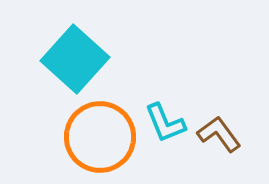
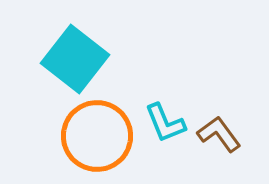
cyan square: rotated 4 degrees counterclockwise
orange circle: moved 3 px left, 1 px up
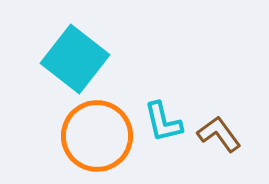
cyan L-shape: moved 2 px left, 1 px up; rotated 9 degrees clockwise
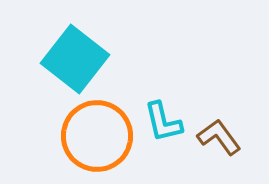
brown L-shape: moved 3 px down
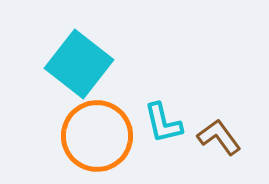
cyan square: moved 4 px right, 5 px down
cyan L-shape: moved 1 px down
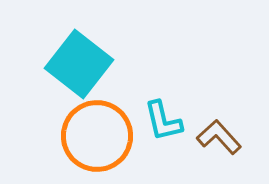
cyan L-shape: moved 2 px up
brown L-shape: rotated 6 degrees counterclockwise
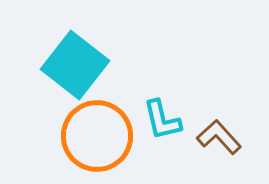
cyan square: moved 4 px left, 1 px down
cyan L-shape: moved 1 px left, 1 px up
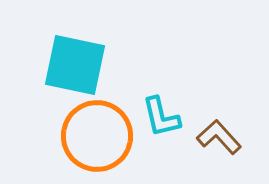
cyan square: rotated 26 degrees counterclockwise
cyan L-shape: moved 1 px left, 3 px up
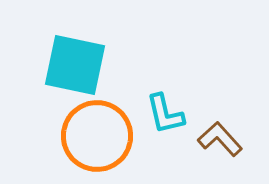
cyan L-shape: moved 4 px right, 3 px up
brown L-shape: moved 1 px right, 2 px down
